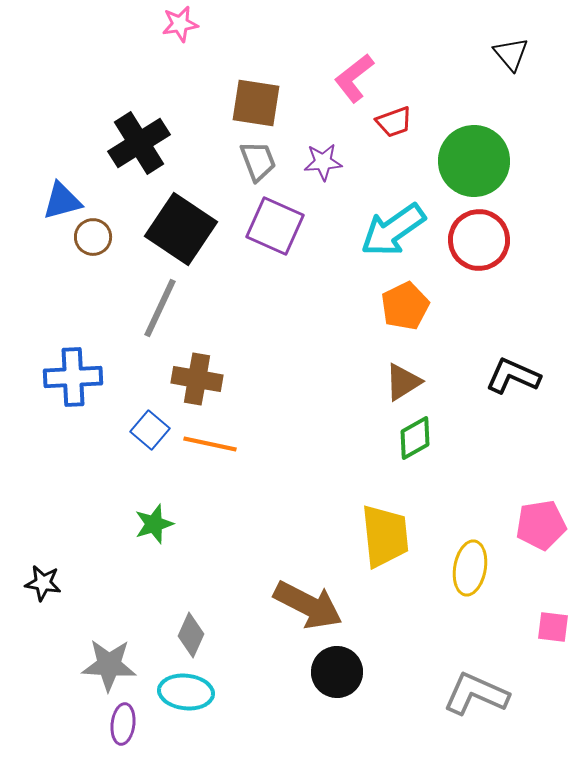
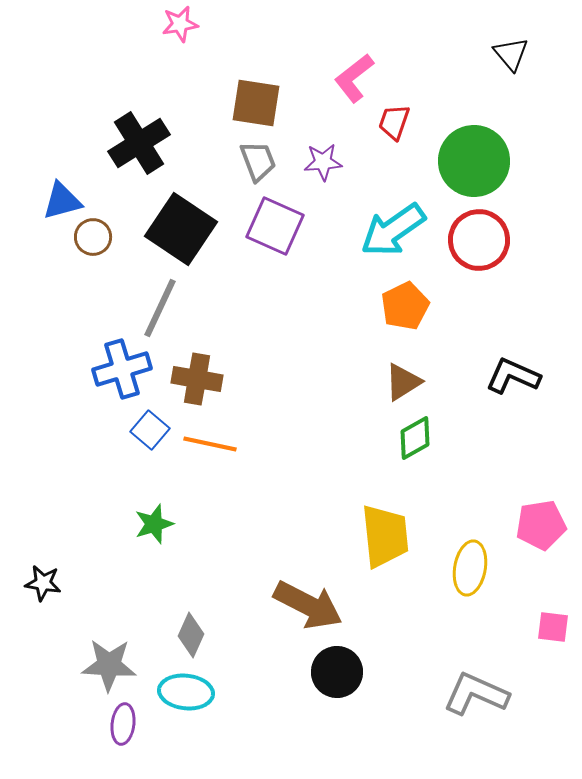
red trapezoid: rotated 129 degrees clockwise
blue cross: moved 49 px right, 8 px up; rotated 14 degrees counterclockwise
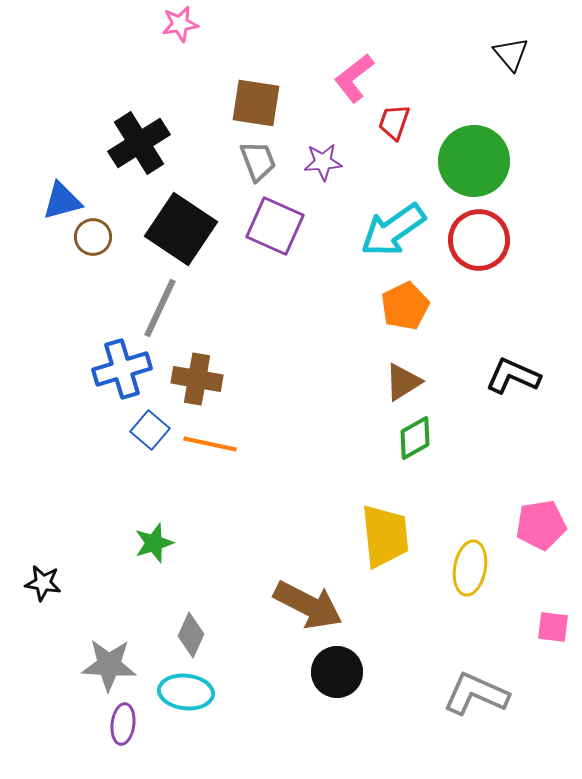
green star: moved 19 px down
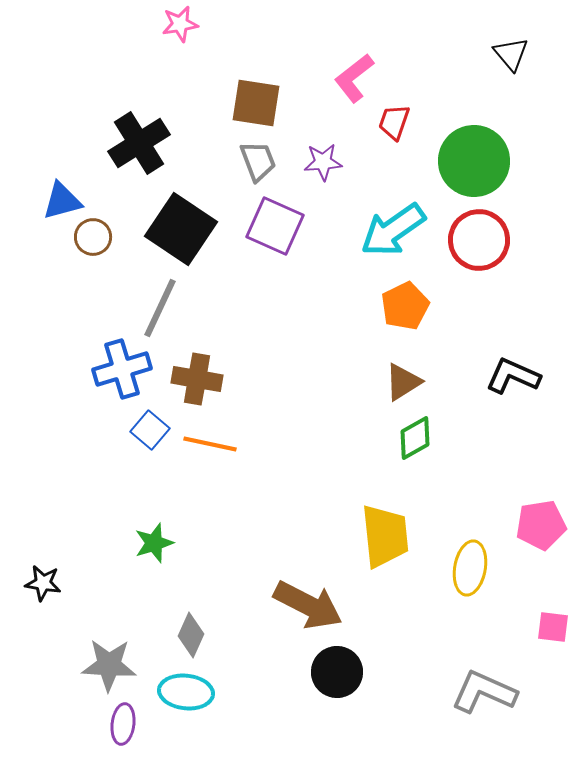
gray L-shape: moved 8 px right, 2 px up
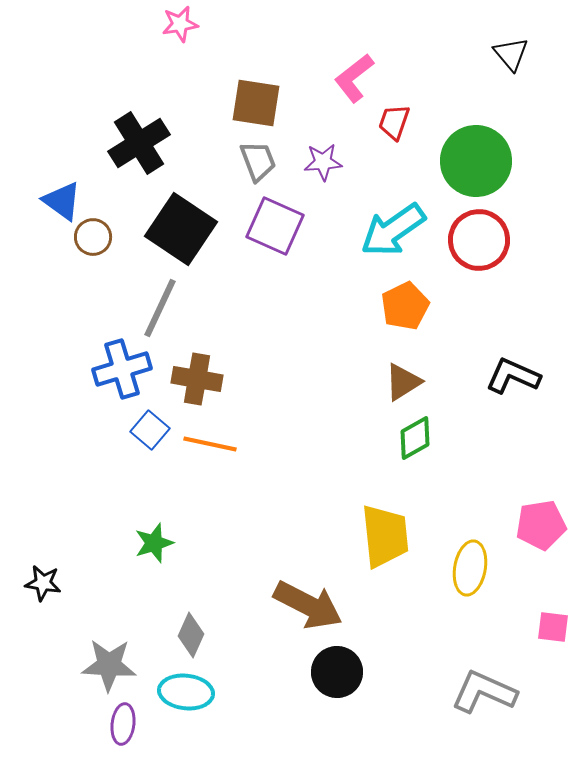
green circle: moved 2 px right
blue triangle: rotated 51 degrees clockwise
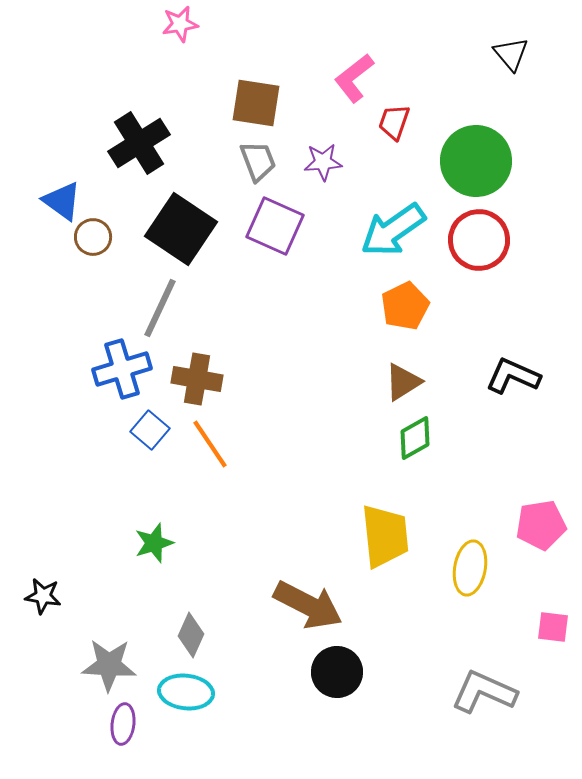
orange line: rotated 44 degrees clockwise
black star: moved 13 px down
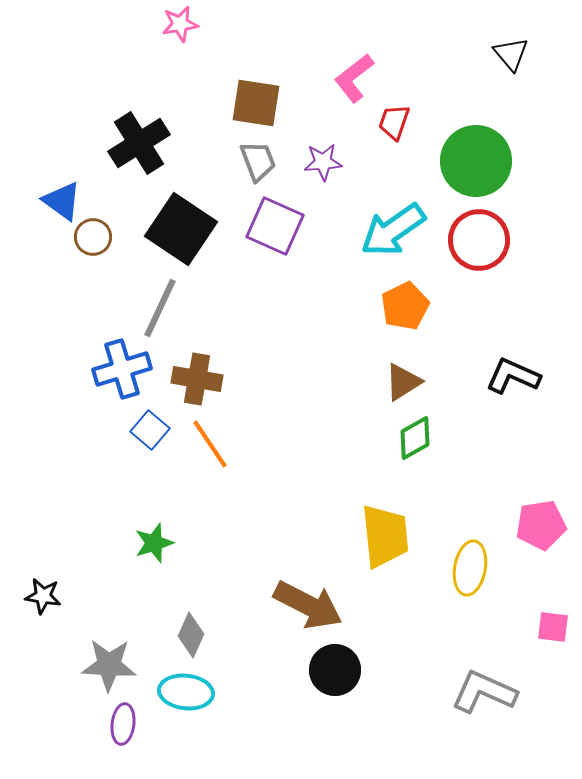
black circle: moved 2 px left, 2 px up
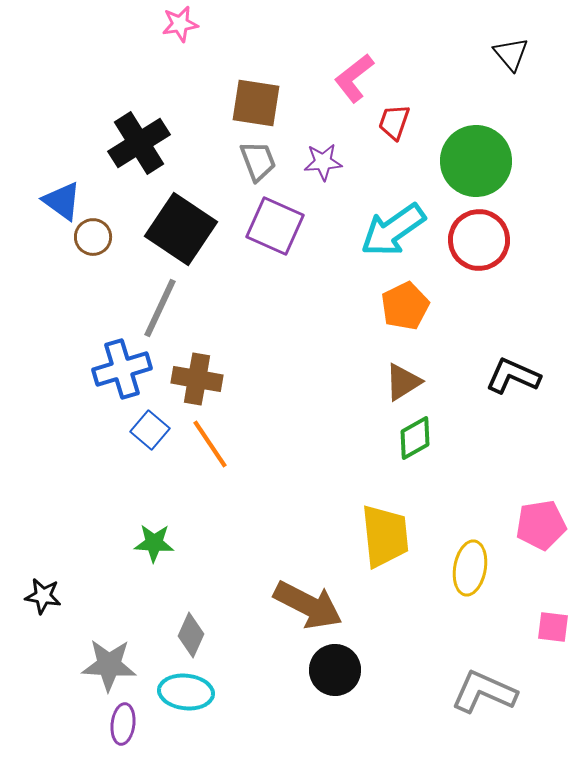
green star: rotated 21 degrees clockwise
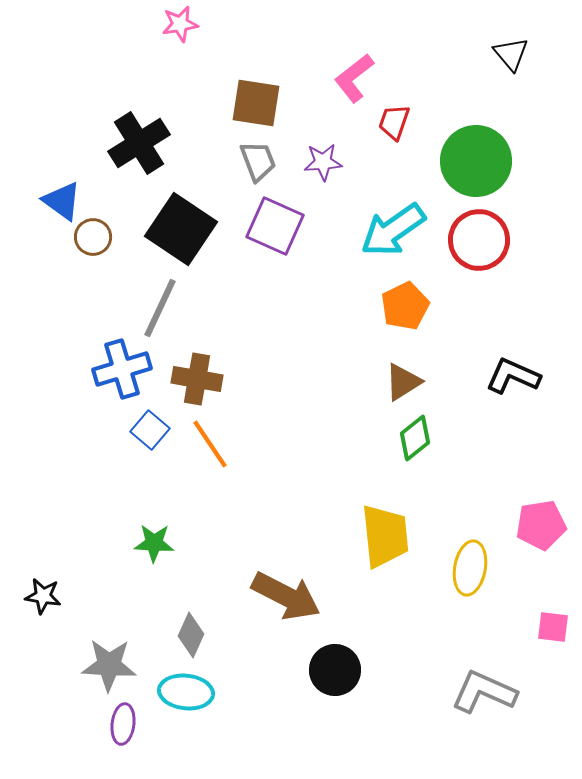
green diamond: rotated 9 degrees counterclockwise
brown arrow: moved 22 px left, 9 px up
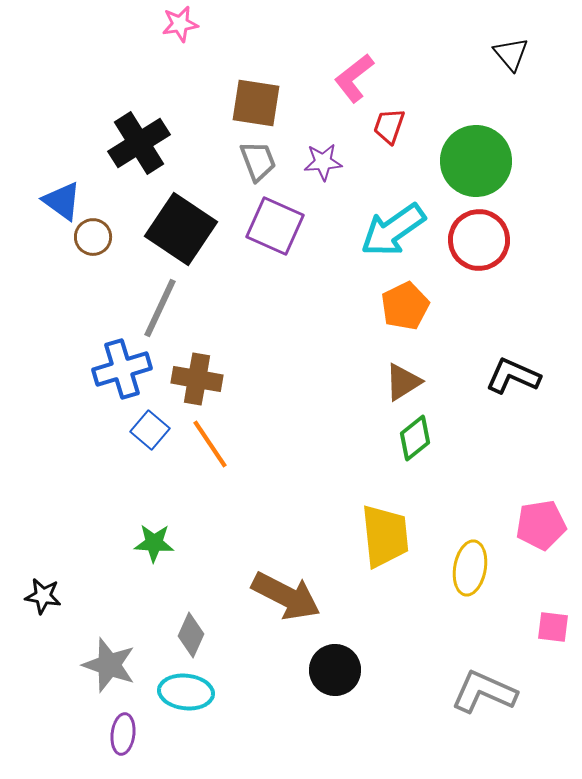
red trapezoid: moved 5 px left, 4 px down
gray star: rotated 16 degrees clockwise
purple ellipse: moved 10 px down
